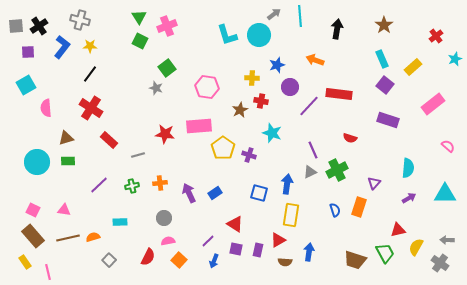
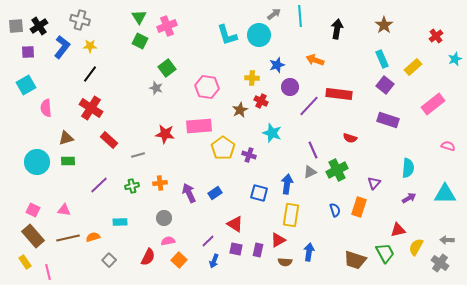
red cross at (261, 101): rotated 16 degrees clockwise
pink semicircle at (448, 146): rotated 24 degrees counterclockwise
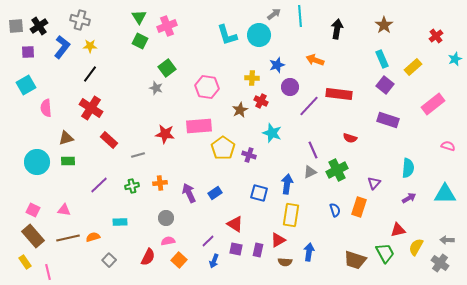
gray circle at (164, 218): moved 2 px right
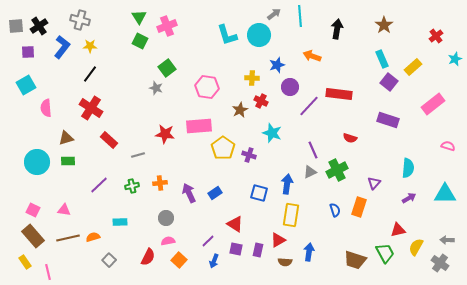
orange arrow at (315, 60): moved 3 px left, 4 px up
purple square at (385, 85): moved 4 px right, 3 px up
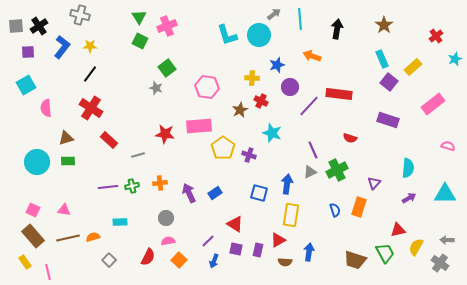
cyan line at (300, 16): moved 3 px down
gray cross at (80, 20): moved 5 px up
purple line at (99, 185): moved 9 px right, 2 px down; rotated 36 degrees clockwise
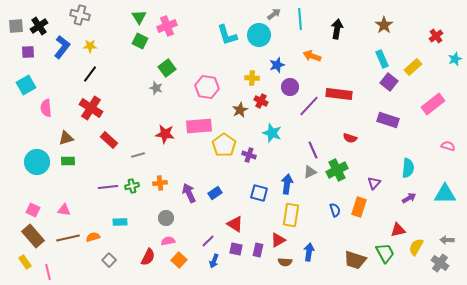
yellow pentagon at (223, 148): moved 1 px right, 3 px up
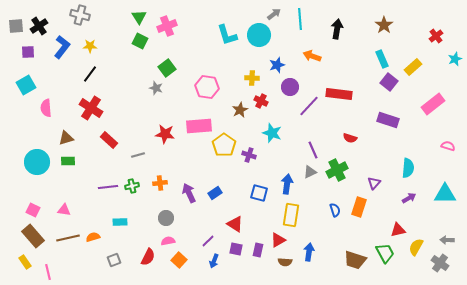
gray square at (109, 260): moved 5 px right; rotated 24 degrees clockwise
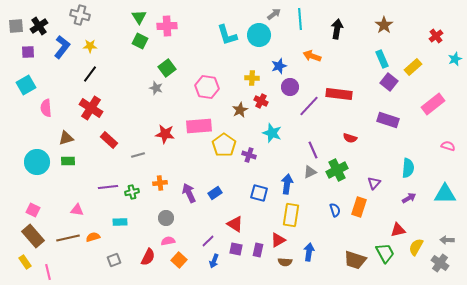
pink cross at (167, 26): rotated 18 degrees clockwise
blue star at (277, 65): moved 2 px right, 1 px down
green cross at (132, 186): moved 6 px down
pink triangle at (64, 210): moved 13 px right
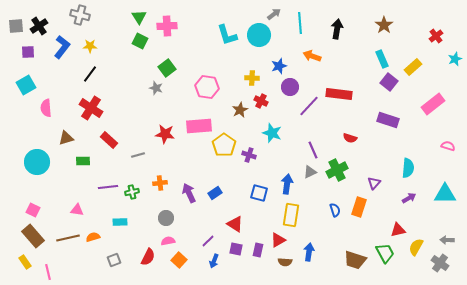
cyan line at (300, 19): moved 4 px down
green rectangle at (68, 161): moved 15 px right
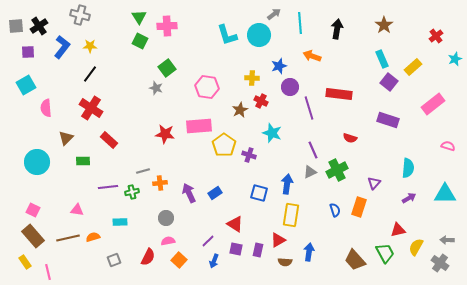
purple line at (309, 106): moved 2 px down; rotated 60 degrees counterclockwise
brown triangle at (66, 138): rotated 28 degrees counterclockwise
gray line at (138, 155): moved 5 px right, 16 px down
brown trapezoid at (355, 260): rotated 30 degrees clockwise
